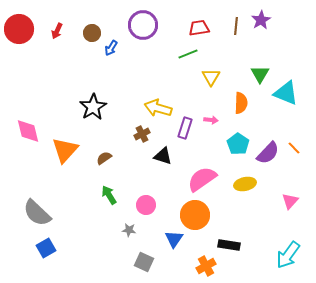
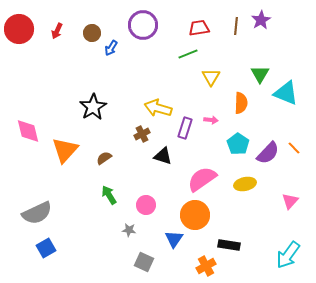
gray semicircle: rotated 68 degrees counterclockwise
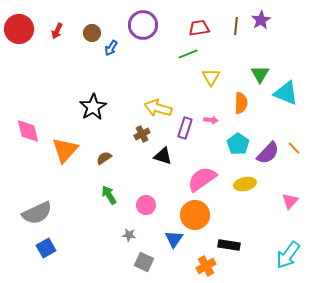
gray star: moved 5 px down
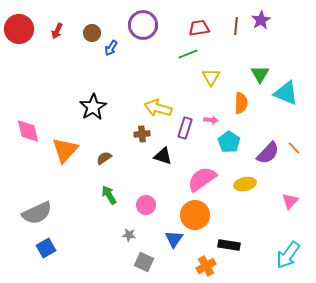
brown cross: rotated 21 degrees clockwise
cyan pentagon: moved 9 px left, 2 px up
